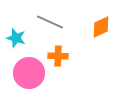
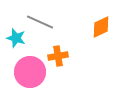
gray line: moved 10 px left
orange cross: rotated 12 degrees counterclockwise
pink circle: moved 1 px right, 1 px up
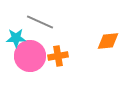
orange diamond: moved 7 px right, 14 px down; rotated 20 degrees clockwise
cyan star: rotated 18 degrees counterclockwise
pink circle: moved 16 px up
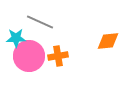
pink circle: moved 1 px left
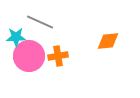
cyan star: moved 1 px up
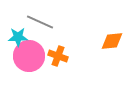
cyan star: moved 2 px right
orange diamond: moved 4 px right
orange cross: rotated 30 degrees clockwise
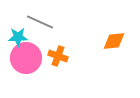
orange diamond: moved 2 px right
pink circle: moved 3 px left, 2 px down
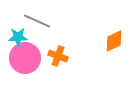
gray line: moved 3 px left, 1 px up
orange diamond: rotated 20 degrees counterclockwise
pink circle: moved 1 px left
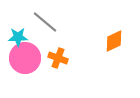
gray line: moved 8 px right, 1 px down; rotated 16 degrees clockwise
orange cross: moved 2 px down
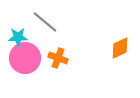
orange diamond: moved 6 px right, 7 px down
